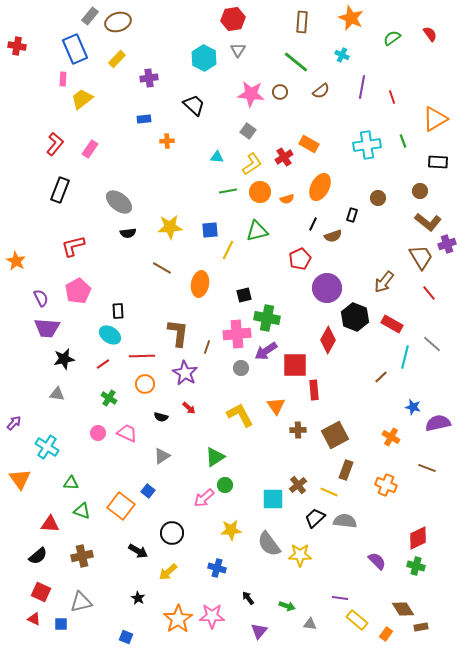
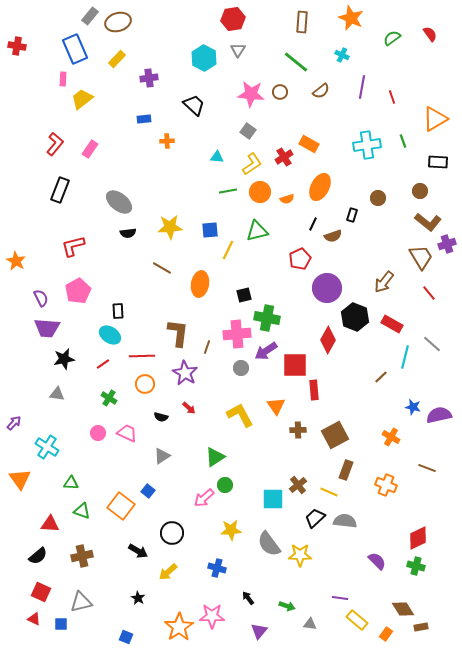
purple semicircle at (438, 423): moved 1 px right, 8 px up
orange star at (178, 619): moved 1 px right, 8 px down
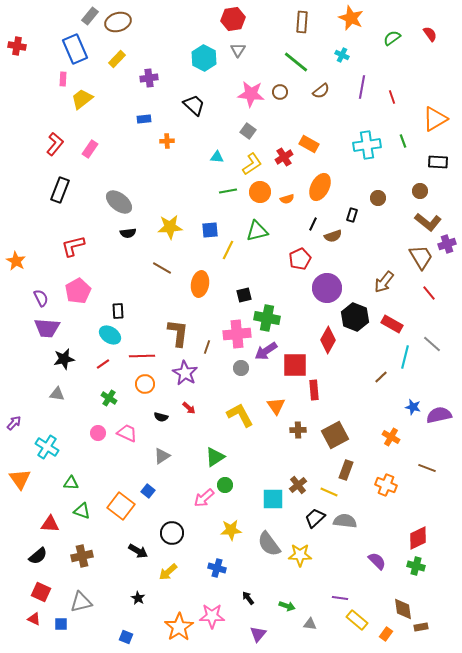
brown diamond at (403, 609): rotated 25 degrees clockwise
purple triangle at (259, 631): moved 1 px left, 3 px down
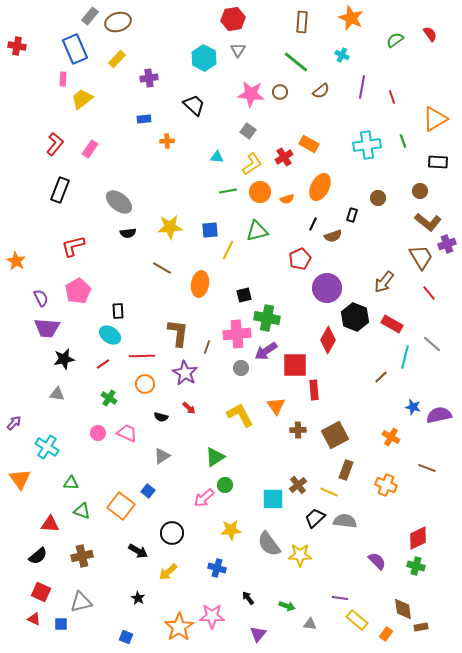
green semicircle at (392, 38): moved 3 px right, 2 px down
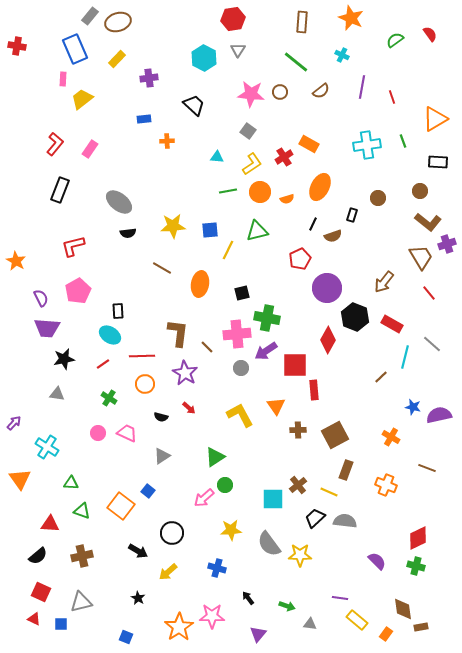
yellow star at (170, 227): moved 3 px right, 1 px up
black square at (244, 295): moved 2 px left, 2 px up
brown line at (207, 347): rotated 64 degrees counterclockwise
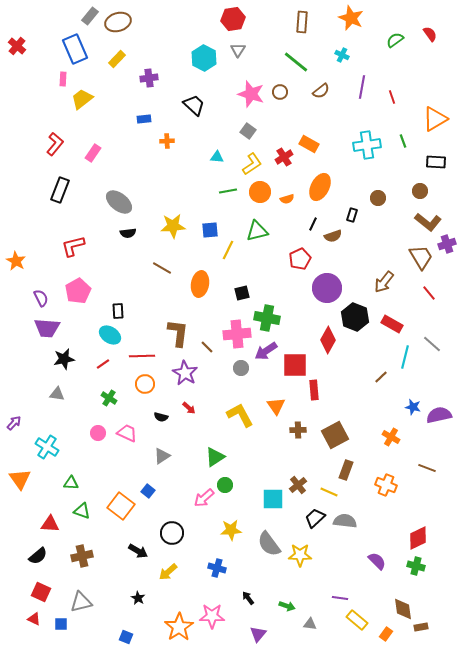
red cross at (17, 46): rotated 30 degrees clockwise
pink star at (251, 94): rotated 12 degrees clockwise
pink rectangle at (90, 149): moved 3 px right, 4 px down
black rectangle at (438, 162): moved 2 px left
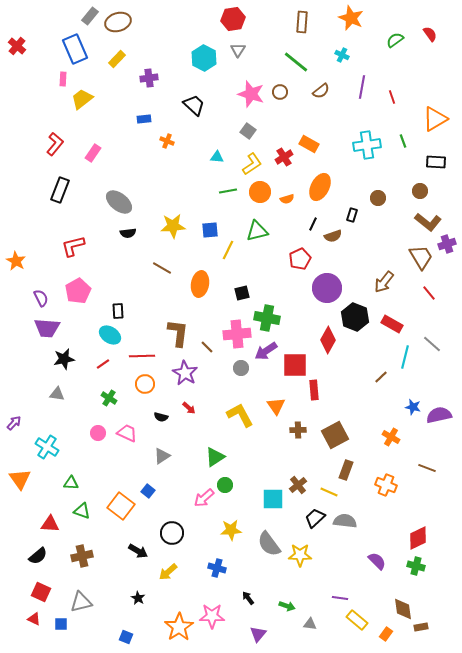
orange cross at (167, 141): rotated 24 degrees clockwise
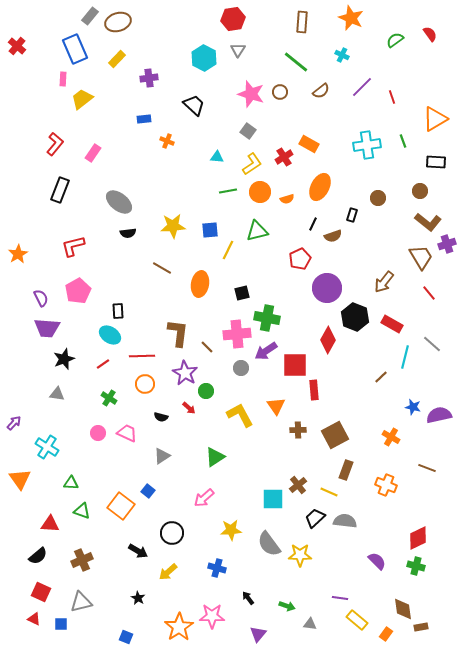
purple line at (362, 87): rotated 35 degrees clockwise
orange star at (16, 261): moved 2 px right, 7 px up; rotated 12 degrees clockwise
black star at (64, 359): rotated 10 degrees counterclockwise
green circle at (225, 485): moved 19 px left, 94 px up
brown cross at (82, 556): moved 4 px down; rotated 10 degrees counterclockwise
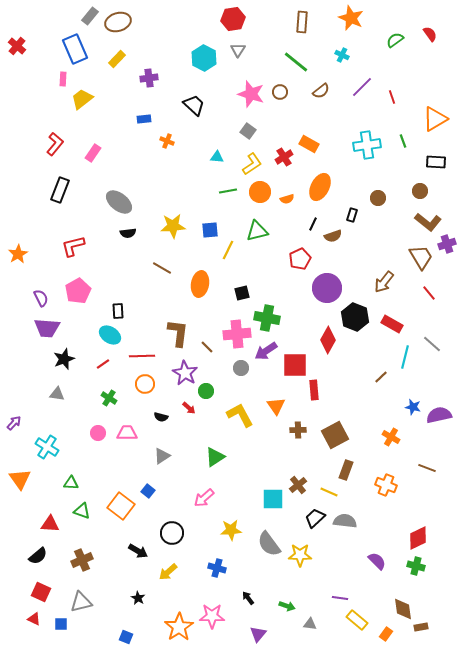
pink trapezoid at (127, 433): rotated 25 degrees counterclockwise
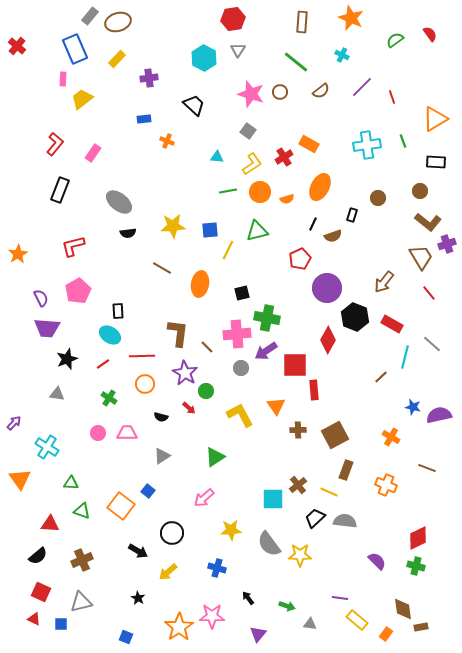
black star at (64, 359): moved 3 px right
